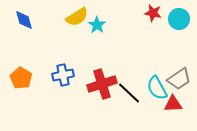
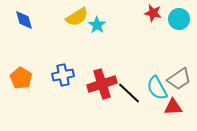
red triangle: moved 3 px down
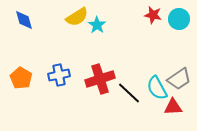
red star: moved 2 px down
blue cross: moved 4 px left
red cross: moved 2 px left, 5 px up
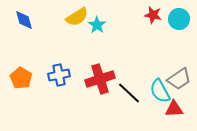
cyan semicircle: moved 3 px right, 3 px down
red triangle: moved 1 px right, 2 px down
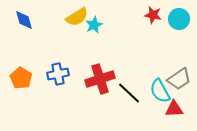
cyan star: moved 3 px left; rotated 12 degrees clockwise
blue cross: moved 1 px left, 1 px up
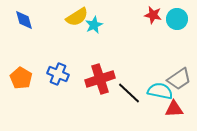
cyan circle: moved 2 px left
blue cross: rotated 35 degrees clockwise
cyan semicircle: rotated 130 degrees clockwise
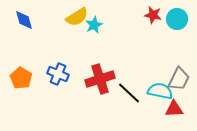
gray trapezoid: rotated 30 degrees counterclockwise
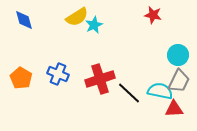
cyan circle: moved 1 px right, 36 px down
gray trapezoid: moved 2 px down
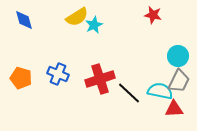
cyan circle: moved 1 px down
orange pentagon: rotated 15 degrees counterclockwise
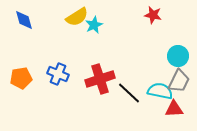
orange pentagon: rotated 25 degrees counterclockwise
